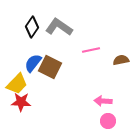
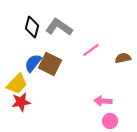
black diamond: rotated 20 degrees counterclockwise
pink line: rotated 24 degrees counterclockwise
brown semicircle: moved 2 px right, 2 px up
brown square: moved 3 px up
red star: rotated 12 degrees counterclockwise
pink circle: moved 2 px right
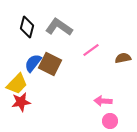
black diamond: moved 5 px left
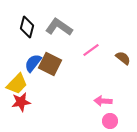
brown semicircle: rotated 49 degrees clockwise
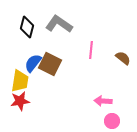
gray L-shape: moved 3 px up
pink line: rotated 48 degrees counterclockwise
yellow trapezoid: moved 3 px right, 3 px up; rotated 35 degrees counterclockwise
red star: moved 1 px left, 1 px up
pink circle: moved 2 px right
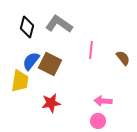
brown semicircle: rotated 14 degrees clockwise
blue semicircle: moved 2 px left, 2 px up
red star: moved 31 px right, 2 px down
pink circle: moved 14 px left
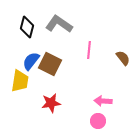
pink line: moved 2 px left
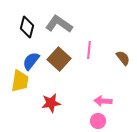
brown square: moved 9 px right, 5 px up; rotated 15 degrees clockwise
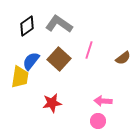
black diamond: moved 1 px up; rotated 40 degrees clockwise
pink line: rotated 12 degrees clockwise
brown semicircle: rotated 91 degrees clockwise
yellow trapezoid: moved 4 px up
red star: moved 1 px right
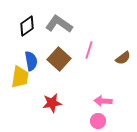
blue semicircle: rotated 132 degrees clockwise
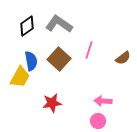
yellow trapezoid: rotated 20 degrees clockwise
